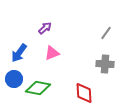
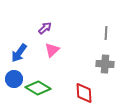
gray line: rotated 32 degrees counterclockwise
pink triangle: moved 3 px up; rotated 21 degrees counterclockwise
green diamond: rotated 20 degrees clockwise
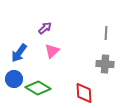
pink triangle: moved 1 px down
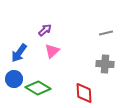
purple arrow: moved 2 px down
gray line: rotated 72 degrees clockwise
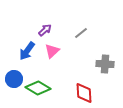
gray line: moved 25 px left; rotated 24 degrees counterclockwise
blue arrow: moved 8 px right, 2 px up
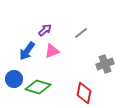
pink triangle: rotated 21 degrees clockwise
gray cross: rotated 24 degrees counterclockwise
green diamond: moved 1 px up; rotated 15 degrees counterclockwise
red diamond: rotated 15 degrees clockwise
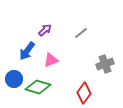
pink triangle: moved 1 px left, 9 px down
red diamond: rotated 25 degrees clockwise
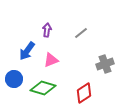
purple arrow: moved 2 px right; rotated 40 degrees counterclockwise
green diamond: moved 5 px right, 1 px down
red diamond: rotated 20 degrees clockwise
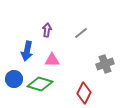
blue arrow: rotated 24 degrees counterclockwise
pink triangle: moved 1 px right; rotated 21 degrees clockwise
green diamond: moved 3 px left, 4 px up
red diamond: rotated 30 degrees counterclockwise
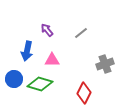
purple arrow: rotated 48 degrees counterclockwise
